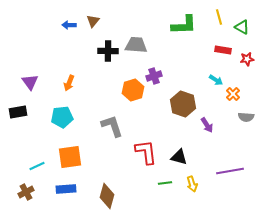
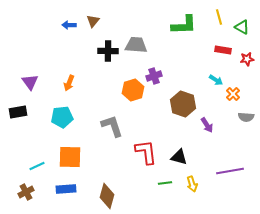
orange square: rotated 10 degrees clockwise
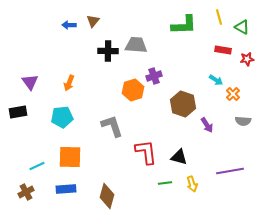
gray semicircle: moved 3 px left, 4 px down
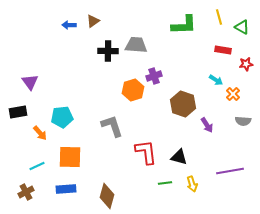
brown triangle: rotated 16 degrees clockwise
red star: moved 1 px left, 5 px down
orange arrow: moved 29 px left, 50 px down; rotated 63 degrees counterclockwise
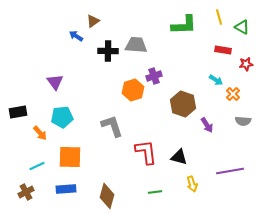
blue arrow: moved 7 px right, 11 px down; rotated 32 degrees clockwise
purple triangle: moved 25 px right
green line: moved 10 px left, 9 px down
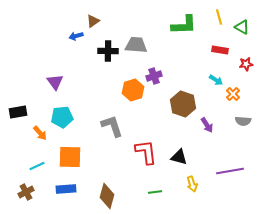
blue arrow: rotated 48 degrees counterclockwise
red rectangle: moved 3 px left
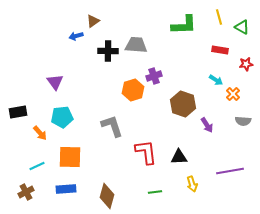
black triangle: rotated 18 degrees counterclockwise
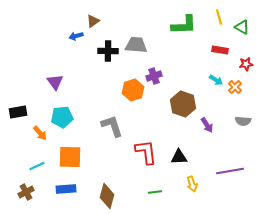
orange cross: moved 2 px right, 7 px up
